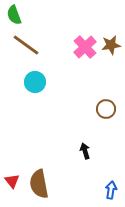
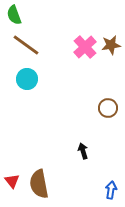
cyan circle: moved 8 px left, 3 px up
brown circle: moved 2 px right, 1 px up
black arrow: moved 2 px left
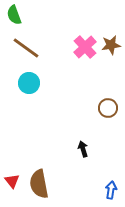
brown line: moved 3 px down
cyan circle: moved 2 px right, 4 px down
black arrow: moved 2 px up
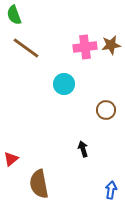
pink cross: rotated 35 degrees clockwise
cyan circle: moved 35 px right, 1 px down
brown circle: moved 2 px left, 2 px down
red triangle: moved 1 px left, 22 px up; rotated 28 degrees clockwise
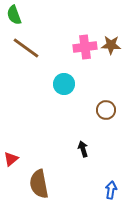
brown star: rotated 12 degrees clockwise
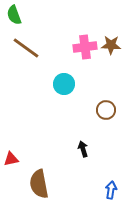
red triangle: rotated 28 degrees clockwise
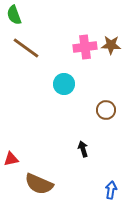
brown semicircle: rotated 56 degrees counterclockwise
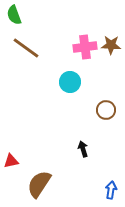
cyan circle: moved 6 px right, 2 px up
red triangle: moved 2 px down
brown semicircle: rotated 100 degrees clockwise
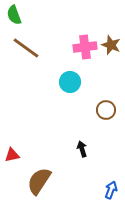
brown star: rotated 18 degrees clockwise
black arrow: moved 1 px left
red triangle: moved 1 px right, 6 px up
brown semicircle: moved 3 px up
blue arrow: rotated 12 degrees clockwise
